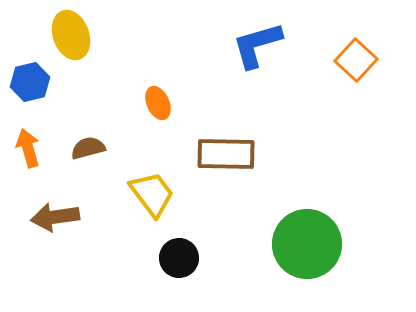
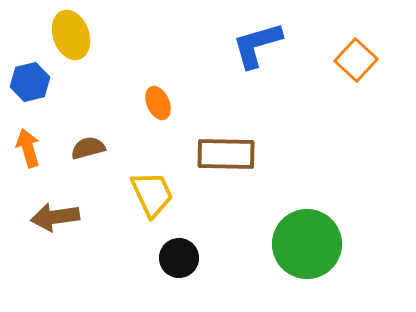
yellow trapezoid: rotated 12 degrees clockwise
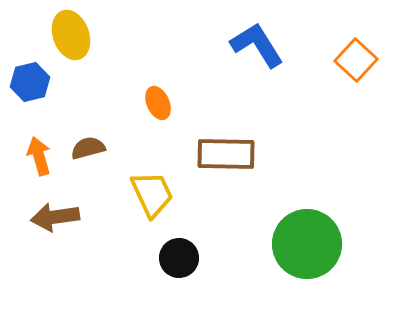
blue L-shape: rotated 74 degrees clockwise
orange arrow: moved 11 px right, 8 px down
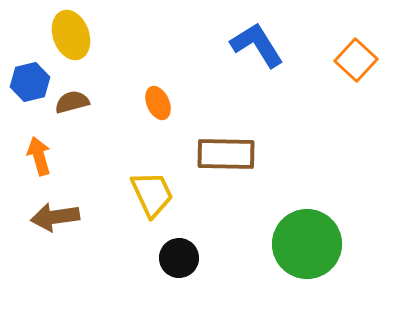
brown semicircle: moved 16 px left, 46 px up
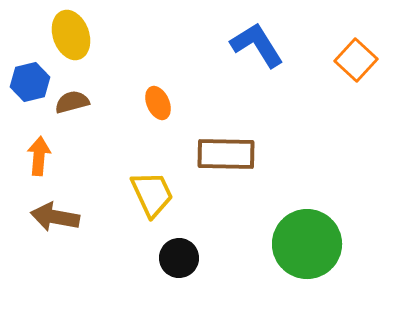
orange arrow: rotated 21 degrees clockwise
brown arrow: rotated 18 degrees clockwise
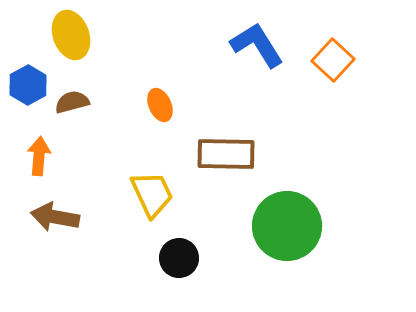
orange square: moved 23 px left
blue hexagon: moved 2 px left, 3 px down; rotated 15 degrees counterclockwise
orange ellipse: moved 2 px right, 2 px down
green circle: moved 20 px left, 18 px up
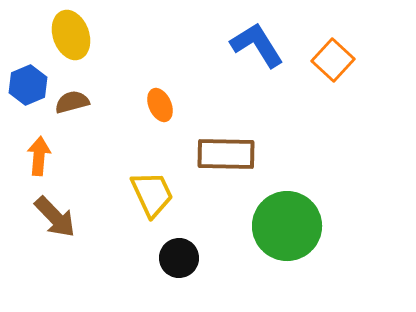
blue hexagon: rotated 6 degrees clockwise
brown arrow: rotated 144 degrees counterclockwise
